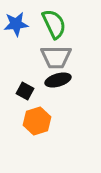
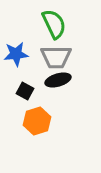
blue star: moved 30 px down
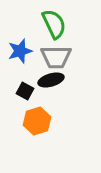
blue star: moved 4 px right, 3 px up; rotated 10 degrees counterclockwise
black ellipse: moved 7 px left
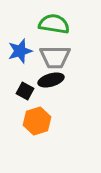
green semicircle: rotated 56 degrees counterclockwise
gray trapezoid: moved 1 px left
